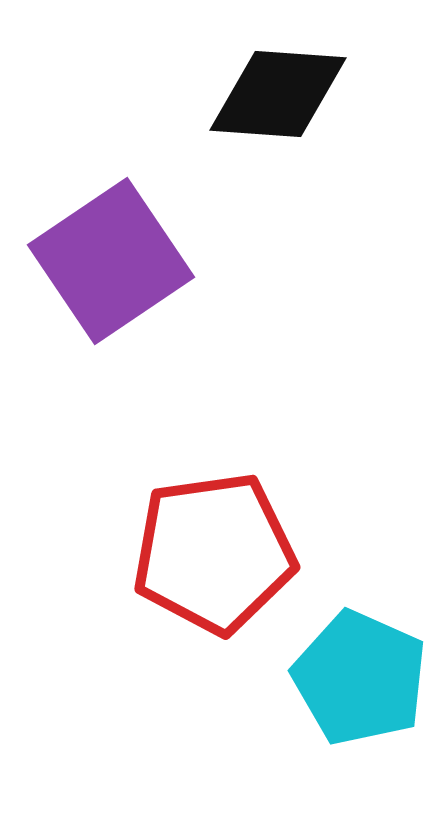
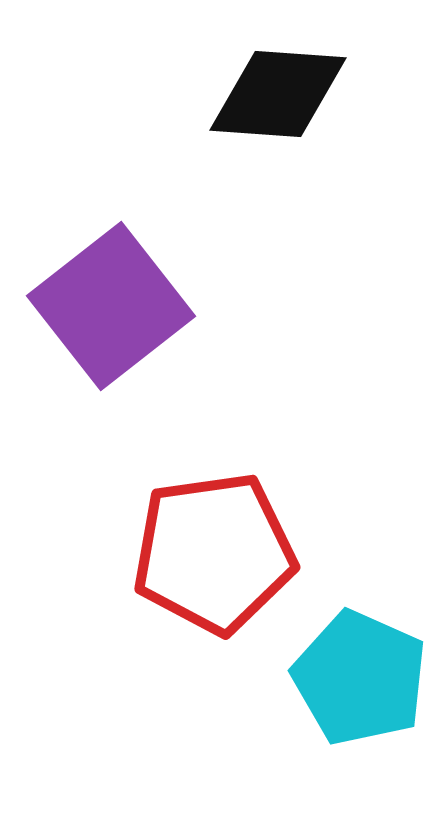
purple square: moved 45 px down; rotated 4 degrees counterclockwise
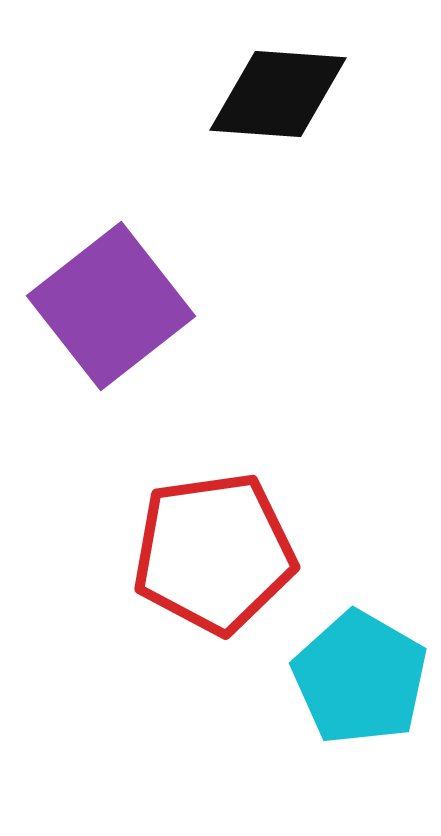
cyan pentagon: rotated 6 degrees clockwise
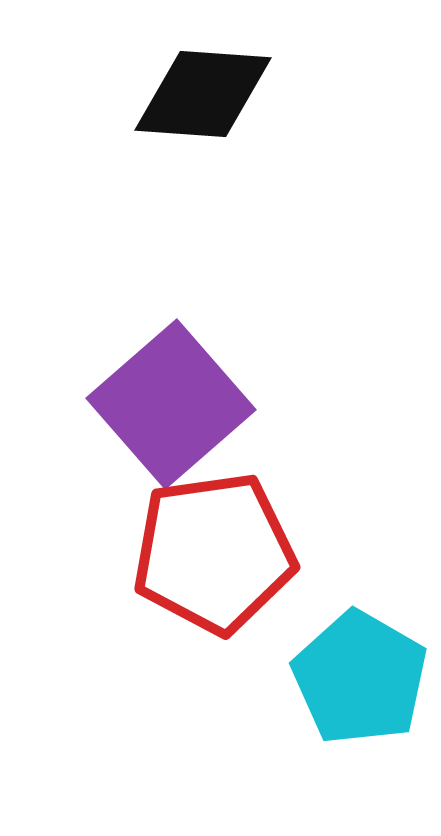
black diamond: moved 75 px left
purple square: moved 60 px right, 98 px down; rotated 3 degrees counterclockwise
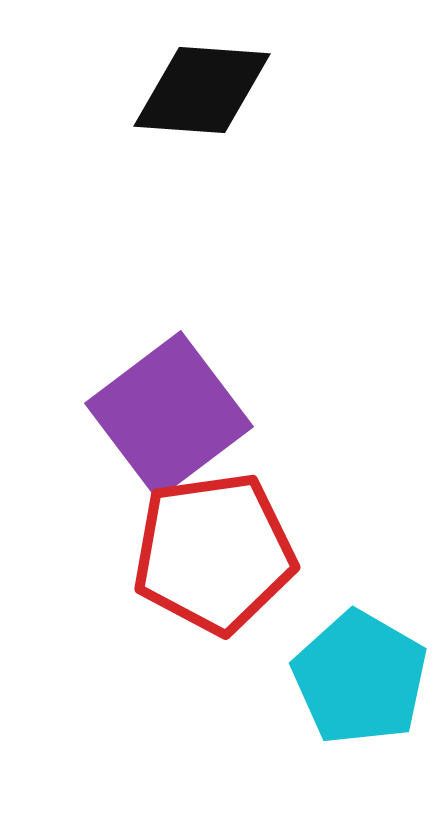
black diamond: moved 1 px left, 4 px up
purple square: moved 2 px left, 11 px down; rotated 4 degrees clockwise
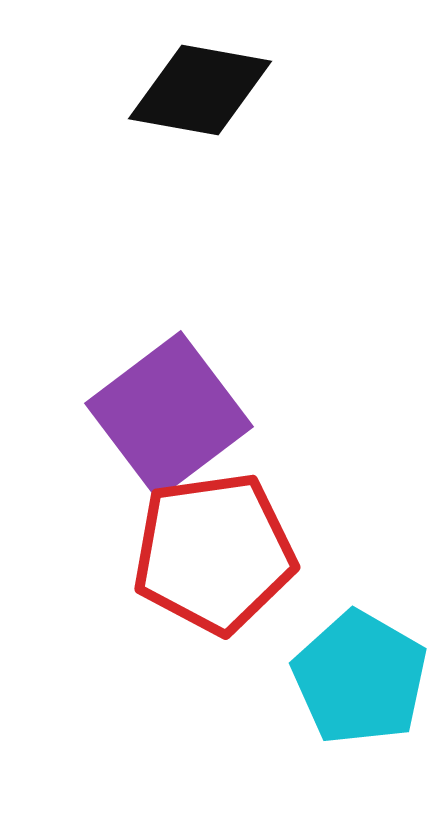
black diamond: moved 2 px left; rotated 6 degrees clockwise
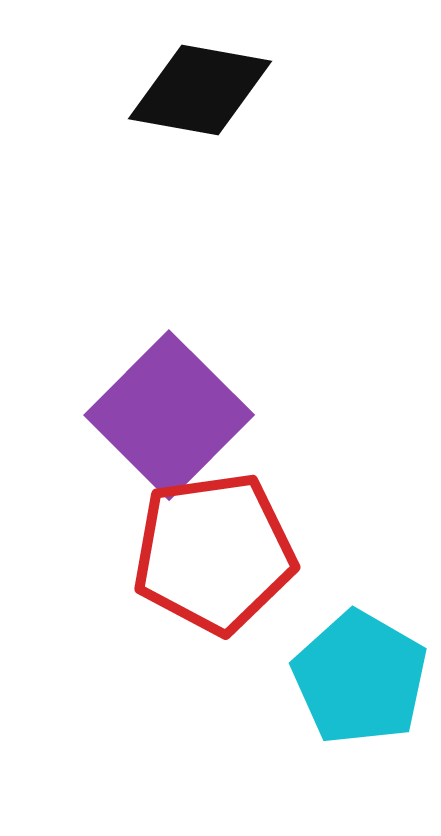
purple square: rotated 8 degrees counterclockwise
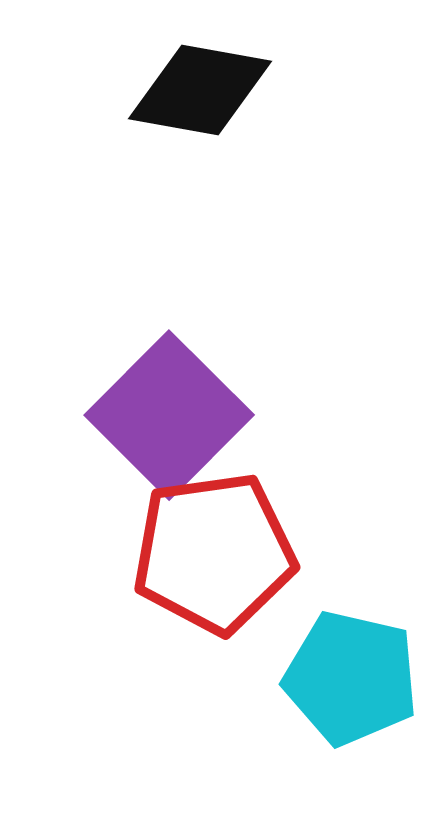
cyan pentagon: moved 9 px left; rotated 17 degrees counterclockwise
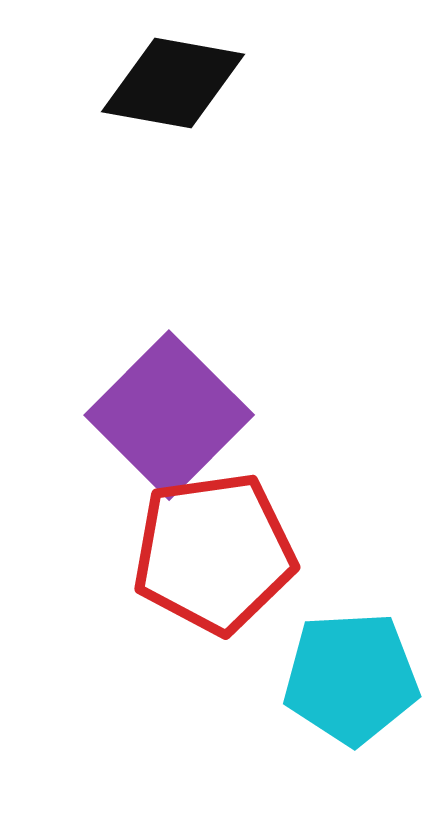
black diamond: moved 27 px left, 7 px up
cyan pentagon: rotated 16 degrees counterclockwise
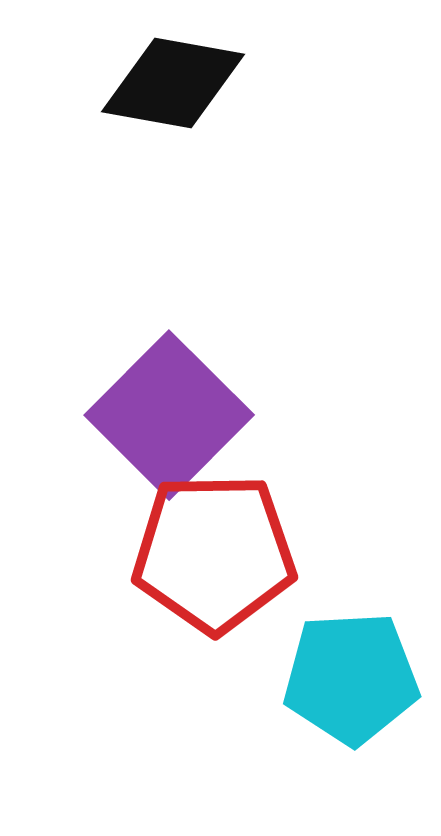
red pentagon: rotated 7 degrees clockwise
